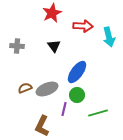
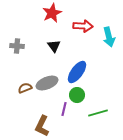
gray ellipse: moved 6 px up
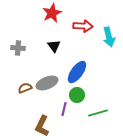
gray cross: moved 1 px right, 2 px down
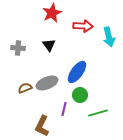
black triangle: moved 5 px left, 1 px up
green circle: moved 3 px right
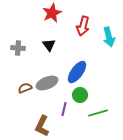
red arrow: rotated 102 degrees clockwise
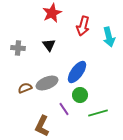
purple line: rotated 48 degrees counterclockwise
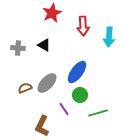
red arrow: rotated 18 degrees counterclockwise
cyan arrow: rotated 18 degrees clockwise
black triangle: moved 5 px left; rotated 24 degrees counterclockwise
gray ellipse: rotated 25 degrees counterclockwise
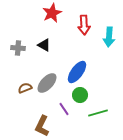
red arrow: moved 1 px right, 1 px up
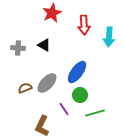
green line: moved 3 px left
